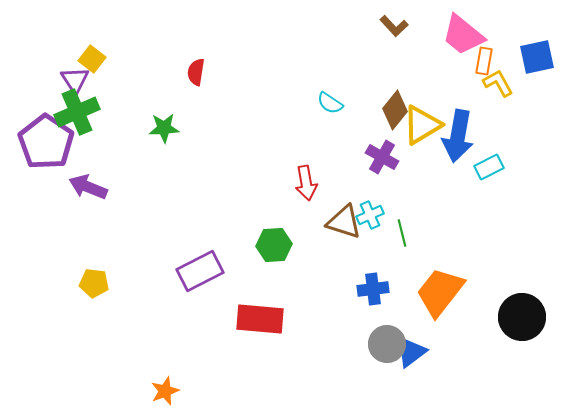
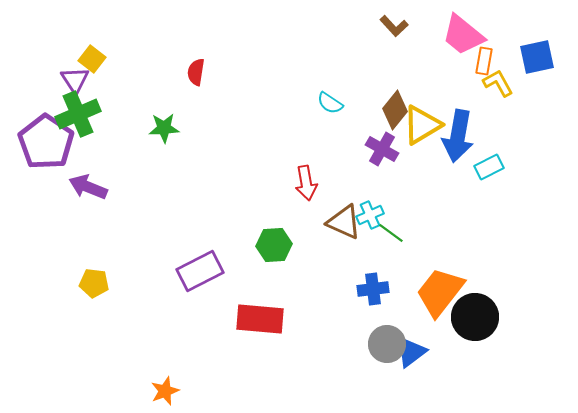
green cross: moved 1 px right, 2 px down
purple cross: moved 8 px up
brown triangle: rotated 6 degrees clockwise
green line: moved 11 px left; rotated 40 degrees counterclockwise
black circle: moved 47 px left
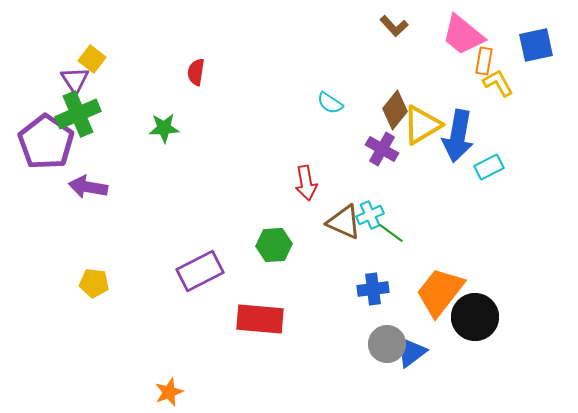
blue square: moved 1 px left, 12 px up
purple arrow: rotated 12 degrees counterclockwise
orange star: moved 4 px right, 1 px down
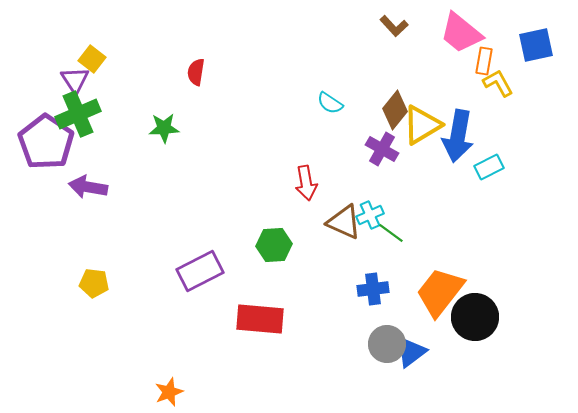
pink trapezoid: moved 2 px left, 2 px up
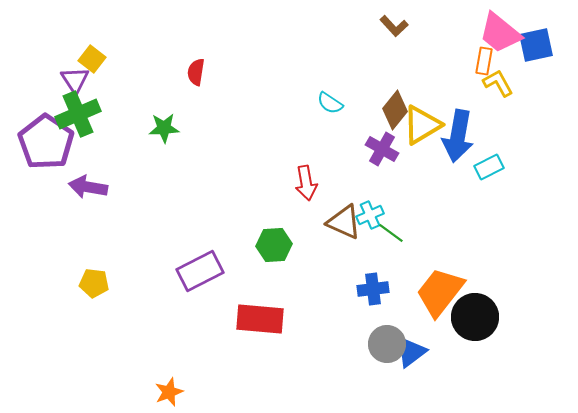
pink trapezoid: moved 39 px right
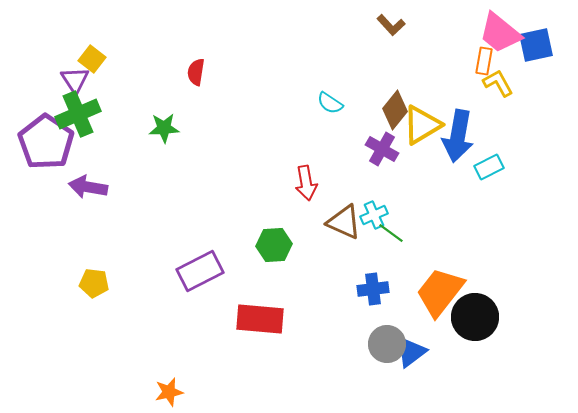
brown L-shape: moved 3 px left, 1 px up
cyan cross: moved 4 px right
orange star: rotated 8 degrees clockwise
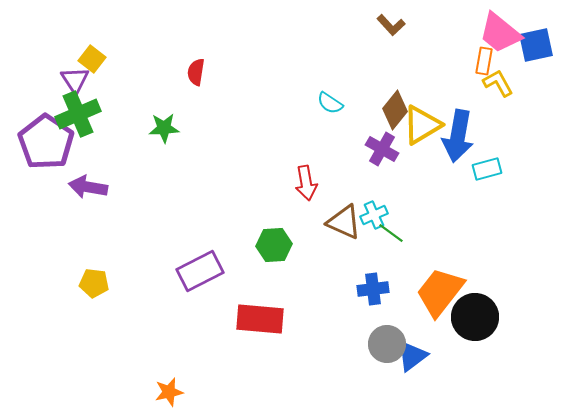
cyan rectangle: moved 2 px left, 2 px down; rotated 12 degrees clockwise
blue triangle: moved 1 px right, 4 px down
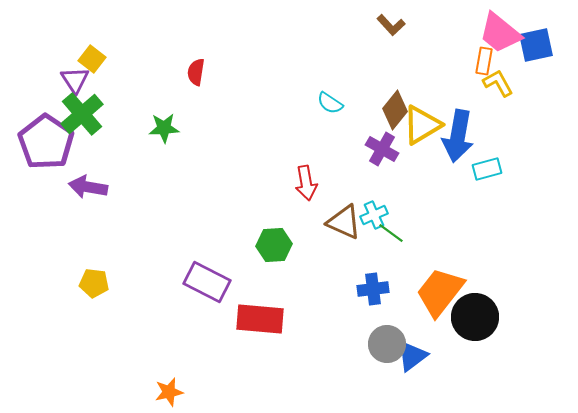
green cross: moved 4 px right; rotated 18 degrees counterclockwise
purple rectangle: moved 7 px right, 11 px down; rotated 54 degrees clockwise
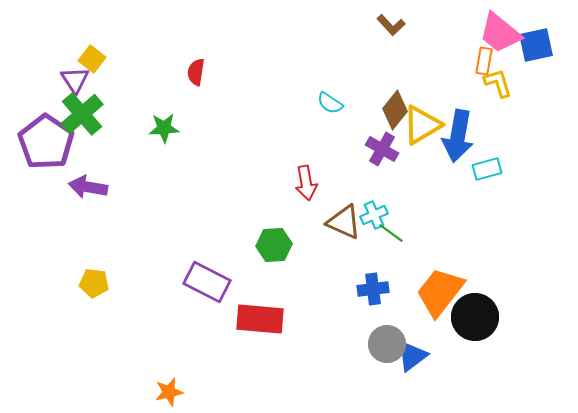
yellow L-shape: rotated 12 degrees clockwise
